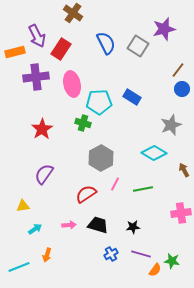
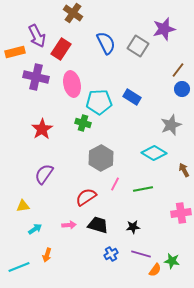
purple cross: rotated 20 degrees clockwise
red semicircle: moved 3 px down
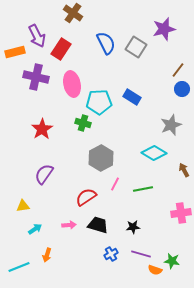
gray square: moved 2 px left, 1 px down
orange semicircle: rotated 72 degrees clockwise
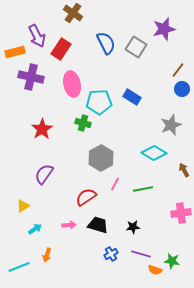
purple cross: moved 5 px left
yellow triangle: rotated 24 degrees counterclockwise
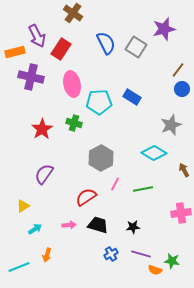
green cross: moved 9 px left
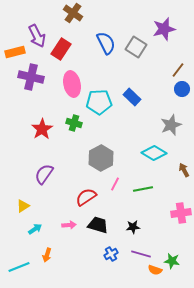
blue rectangle: rotated 12 degrees clockwise
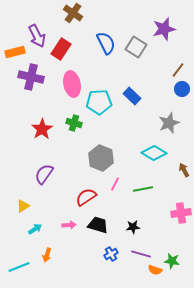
blue rectangle: moved 1 px up
gray star: moved 2 px left, 2 px up
gray hexagon: rotated 10 degrees counterclockwise
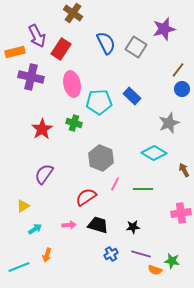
green line: rotated 12 degrees clockwise
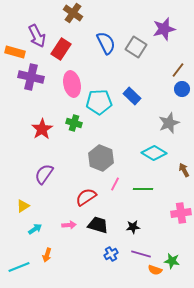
orange rectangle: rotated 30 degrees clockwise
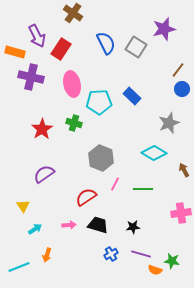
purple semicircle: rotated 20 degrees clockwise
yellow triangle: rotated 32 degrees counterclockwise
